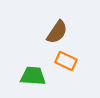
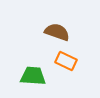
brown semicircle: rotated 105 degrees counterclockwise
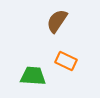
brown semicircle: moved 11 px up; rotated 75 degrees counterclockwise
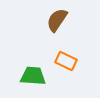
brown semicircle: moved 1 px up
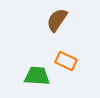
green trapezoid: moved 4 px right
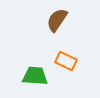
green trapezoid: moved 2 px left
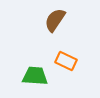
brown semicircle: moved 2 px left
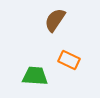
orange rectangle: moved 3 px right, 1 px up
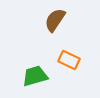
green trapezoid: rotated 20 degrees counterclockwise
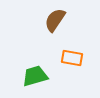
orange rectangle: moved 3 px right, 2 px up; rotated 15 degrees counterclockwise
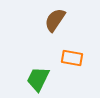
green trapezoid: moved 3 px right, 3 px down; rotated 48 degrees counterclockwise
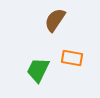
green trapezoid: moved 9 px up
